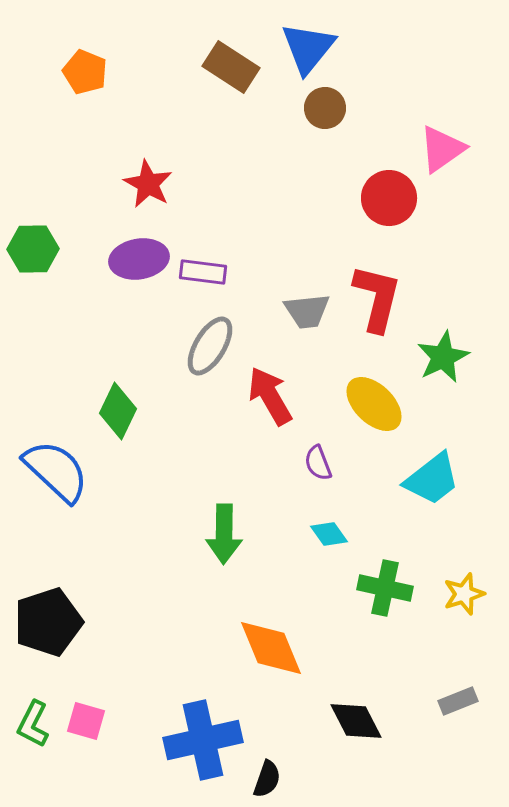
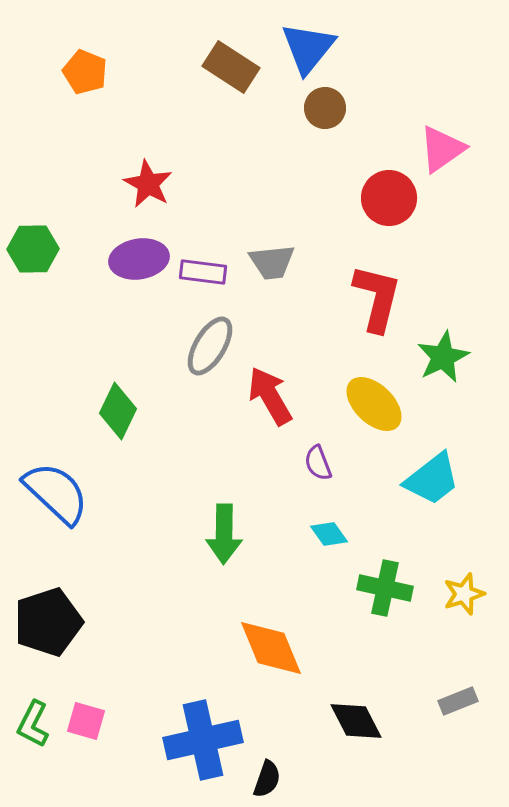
gray trapezoid: moved 35 px left, 49 px up
blue semicircle: moved 22 px down
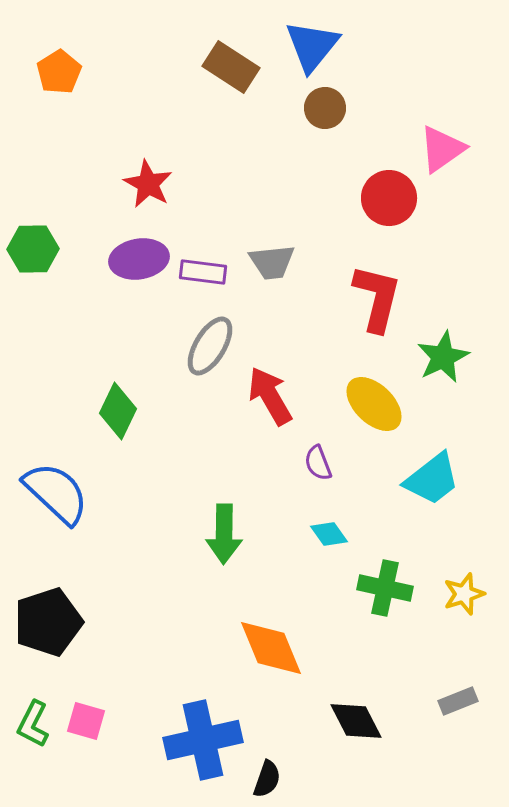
blue triangle: moved 4 px right, 2 px up
orange pentagon: moved 26 px left; rotated 18 degrees clockwise
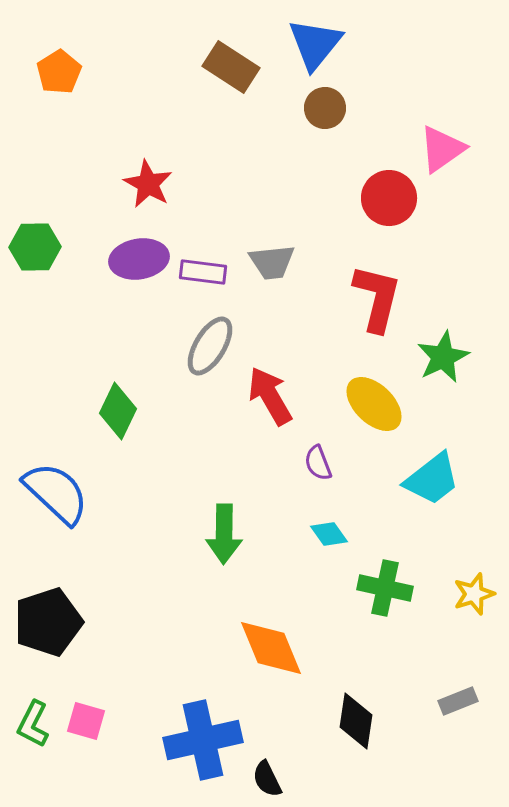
blue triangle: moved 3 px right, 2 px up
green hexagon: moved 2 px right, 2 px up
yellow star: moved 10 px right
black diamond: rotated 36 degrees clockwise
black semicircle: rotated 135 degrees clockwise
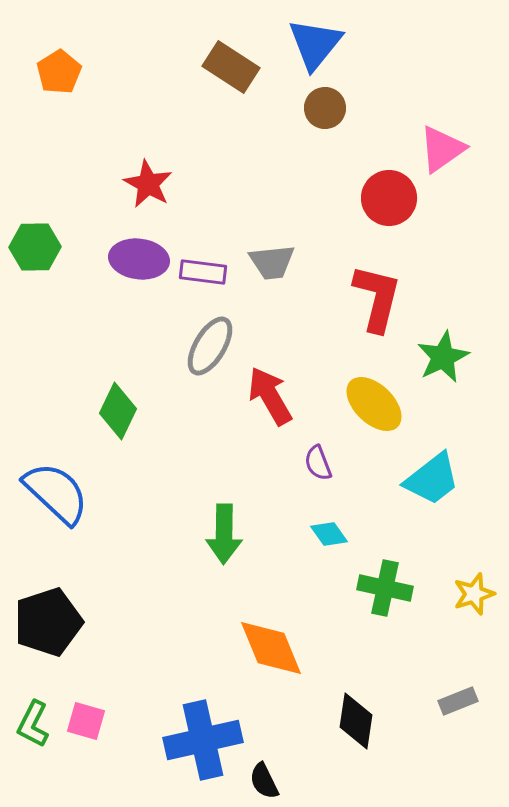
purple ellipse: rotated 16 degrees clockwise
black semicircle: moved 3 px left, 2 px down
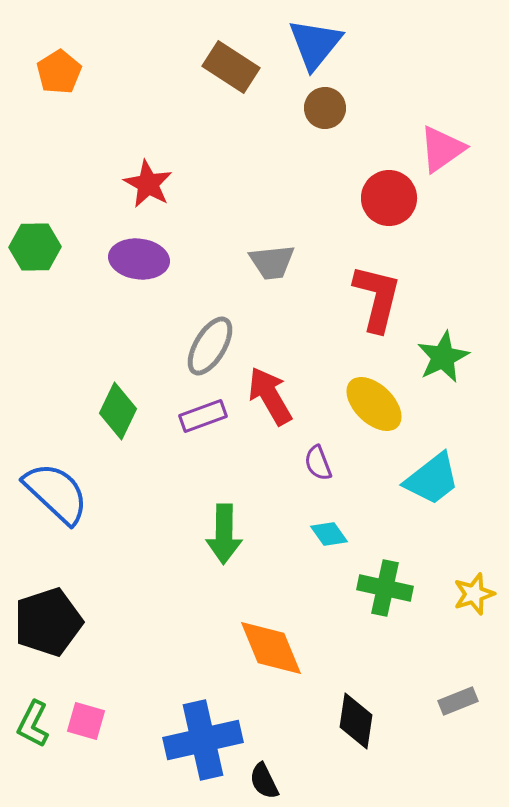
purple rectangle: moved 144 px down; rotated 27 degrees counterclockwise
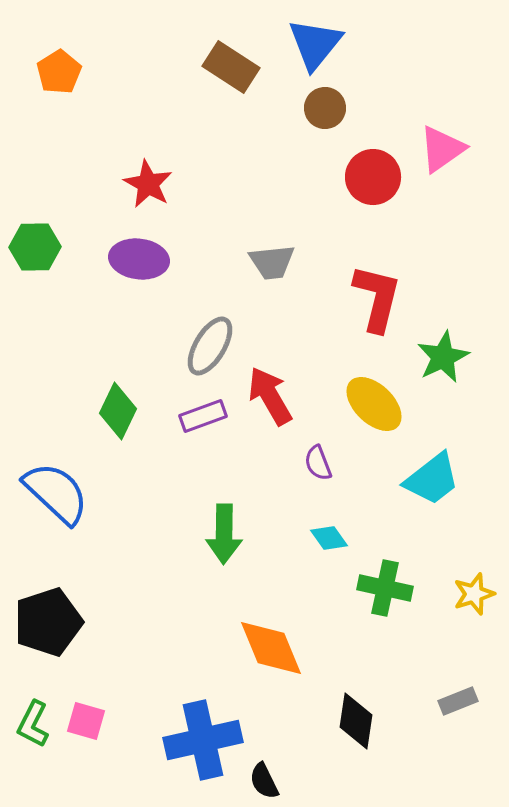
red circle: moved 16 px left, 21 px up
cyan diamond: moved 4 px down
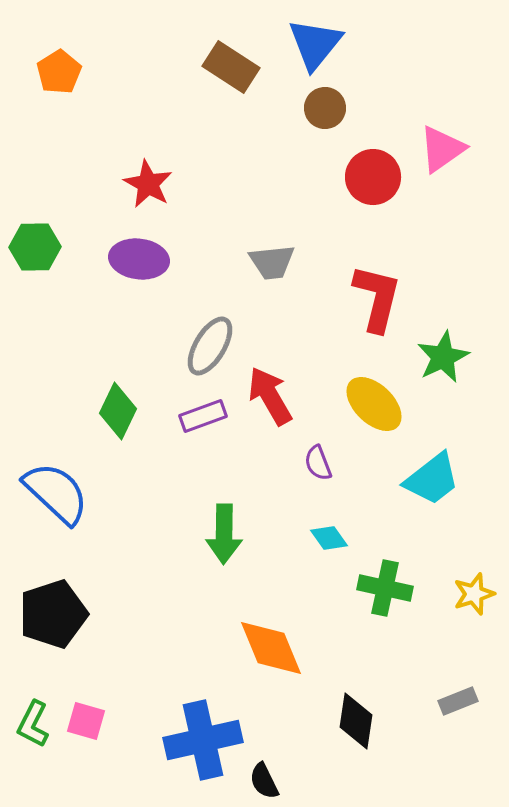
black pentagon: moved 5 px right, 8 px up
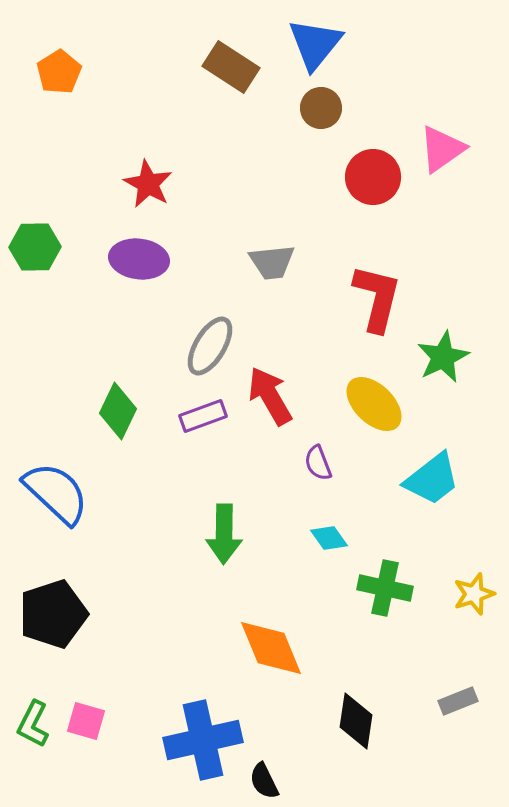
brown circle: moved 4 px left
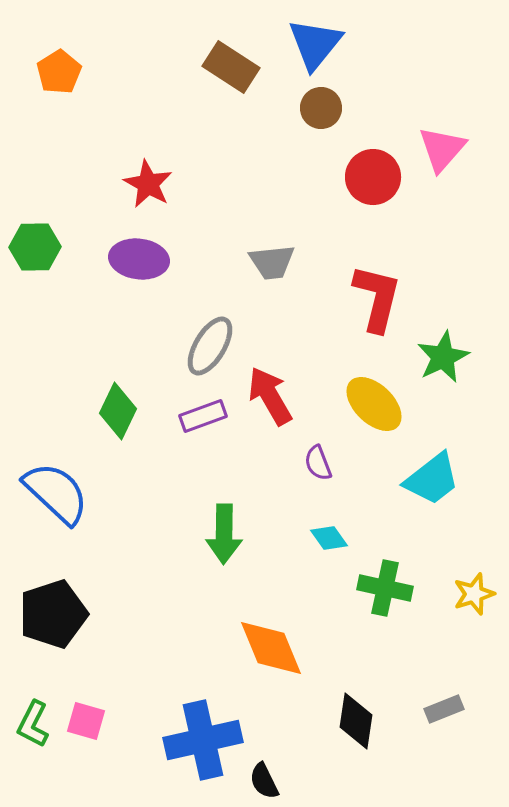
pink triangle: rotated 14 degrees counterclockwise
gray rectangle: moved 14 px left, 8 px down
